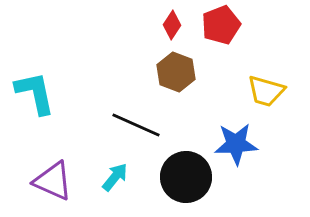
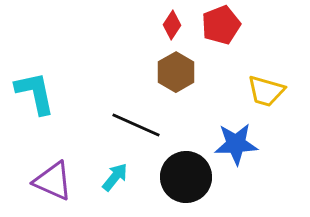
brown hexagon: rotated 9 degrees clockwise
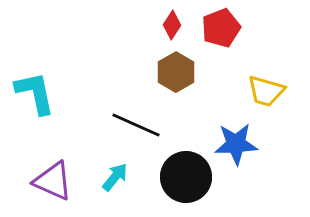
red pentagon: moved 3 px down
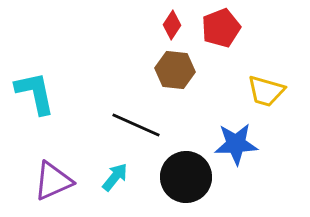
brown hexagon: moved 1 px left, 2 px up; rotated 24 degrees counterclockwise
purple triangle: rotated 48 degrees counterclockwise
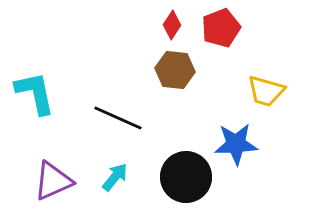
black line: moved 18 px left, 7 px up
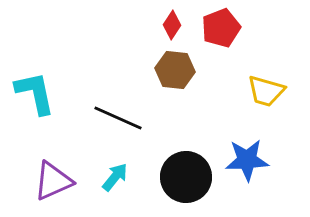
blue star: moved 11 px right, 16 px down
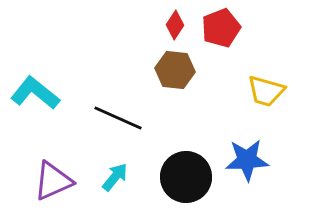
red diamond: moved 3 px right
cyan L-shape: rotated 39 degrees counterclockwise
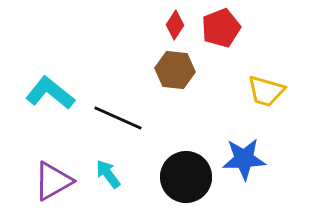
cyan L-shape: moved 15 px right
blue star: moved 3 px left, 1 px up
cyan arrow: moved 7 px left, 3 px up; rotated 76 degrees counterclockwise
purple triangle: rotated 6 degrees counterclockwise
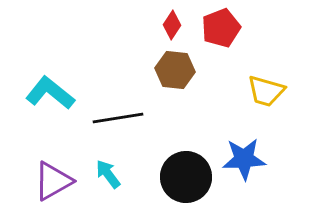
red diamond: moved 3 px left
black line: rotated 33 degrees counterclockwise
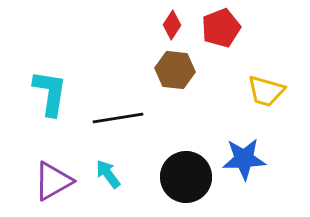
cyan L-shape: rotated 60 degrees clockwise
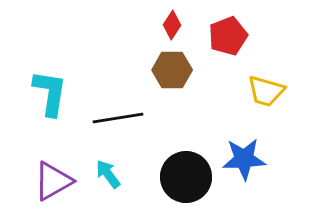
red pentagon: moved 7 px right, 8 px down
brown hexagon: moved 3 px left; rotated 6 degrees counterclockwise
